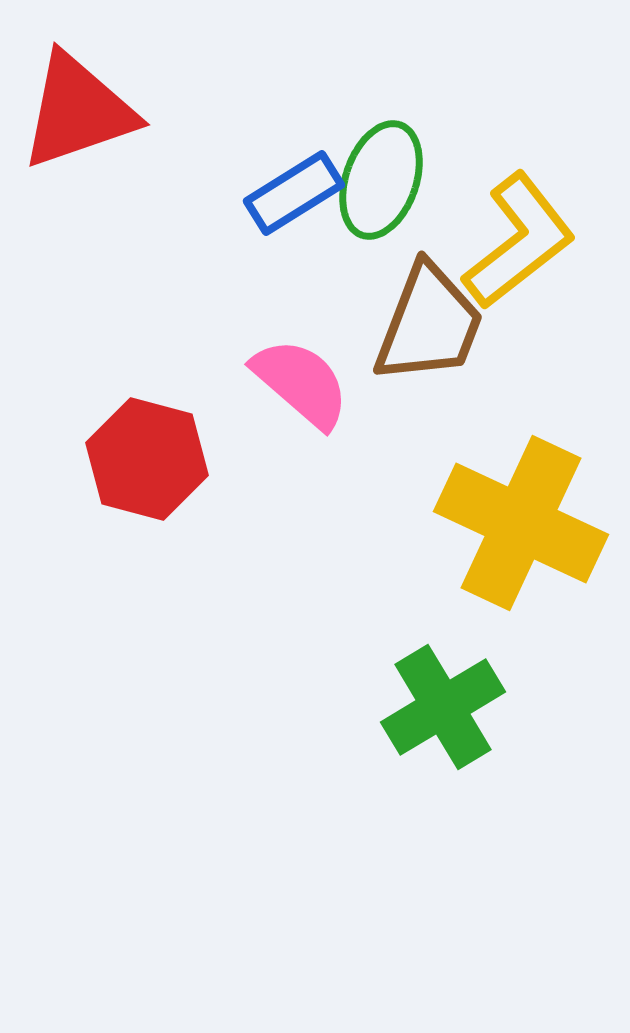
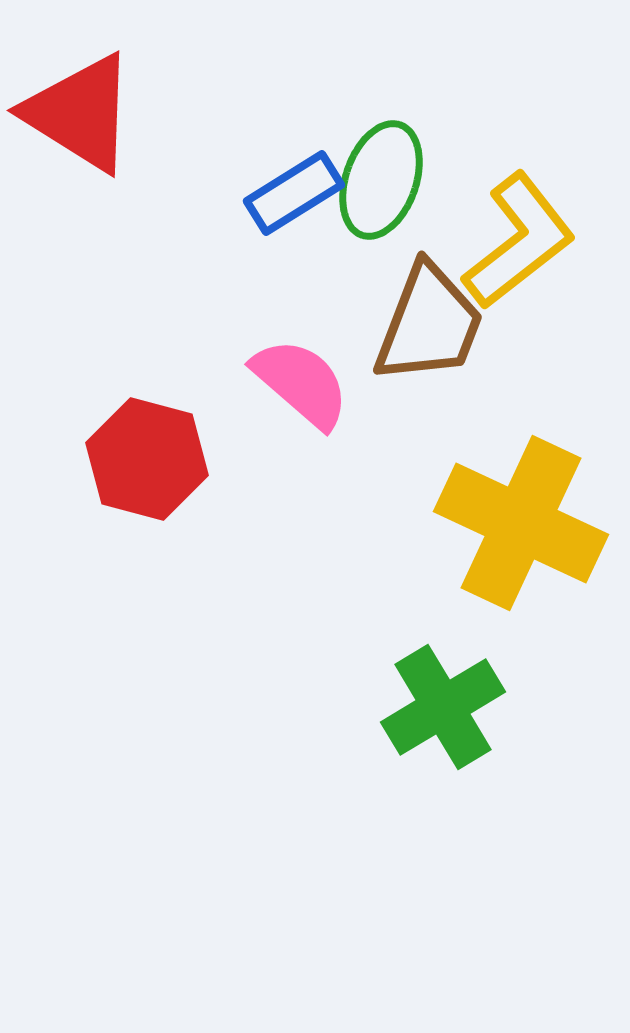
red triangle: moved 2 px right, 2 px down; rotated 51 degrees clockwise
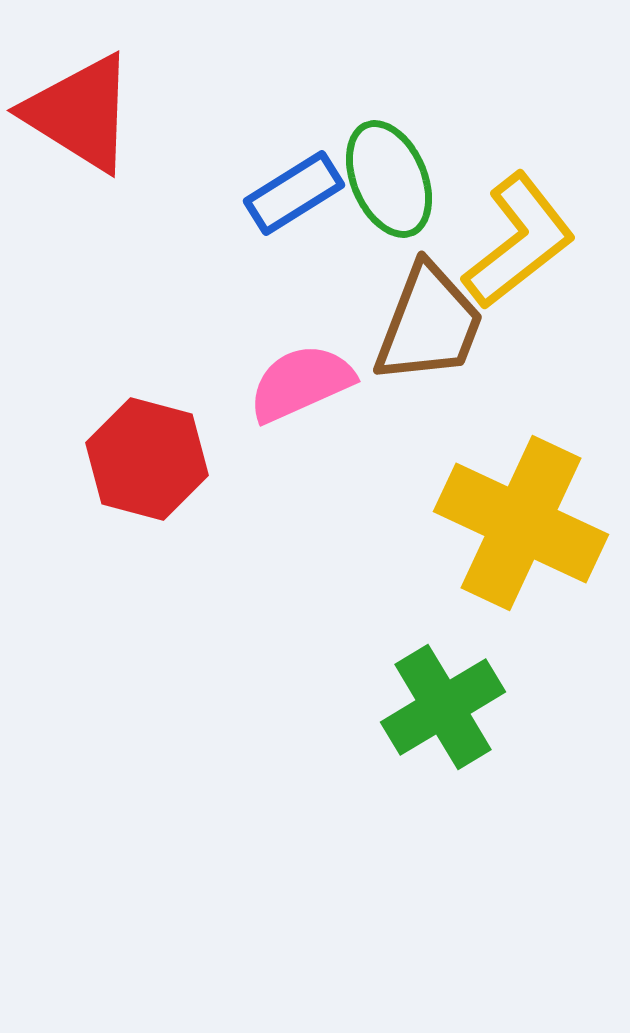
green ellipse: moved 8 px right, 1 px up; rotated 42 degrees counterclockwise
pink semicircle: rotated 65 degrees counterclockwise
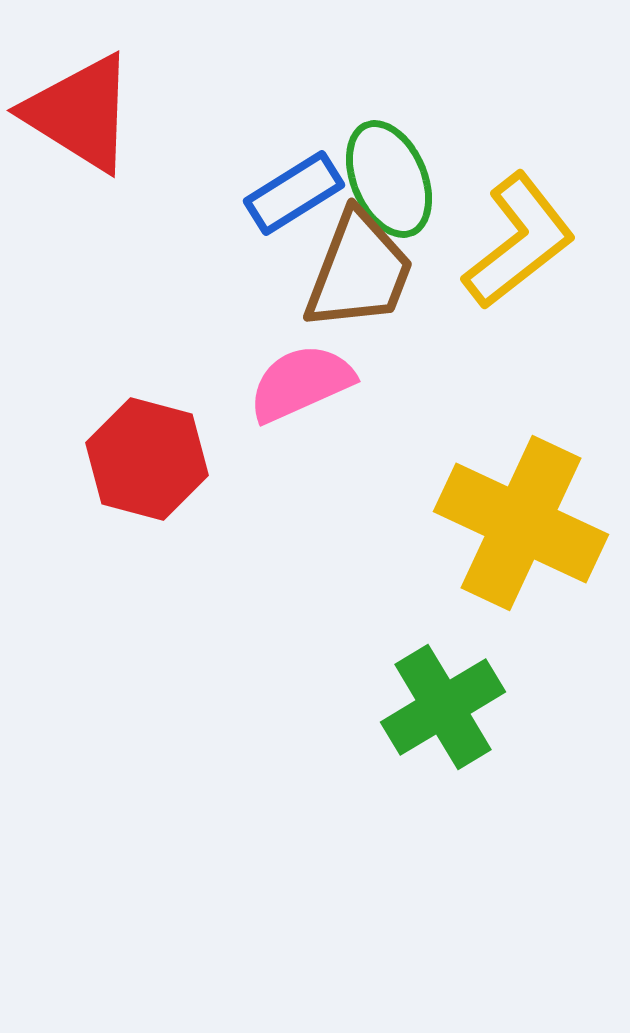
brown trapezoid: moved 70 px left, 53 px up
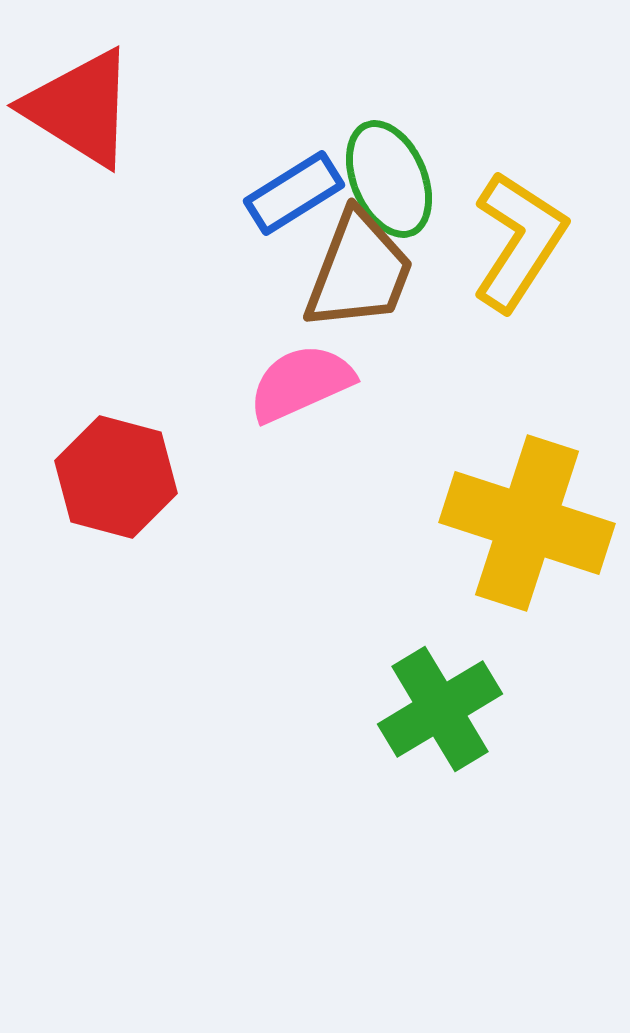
red triangle: moved 5 px up
yellow L-shape: rotated 19 degrees counterclockwise
red hexagon: moved 31 px left, 18 px down
yellow cross: moved 6 px right; rotated 7 degrees counterclockwise
green cross: moved 3 px left, 2 px down
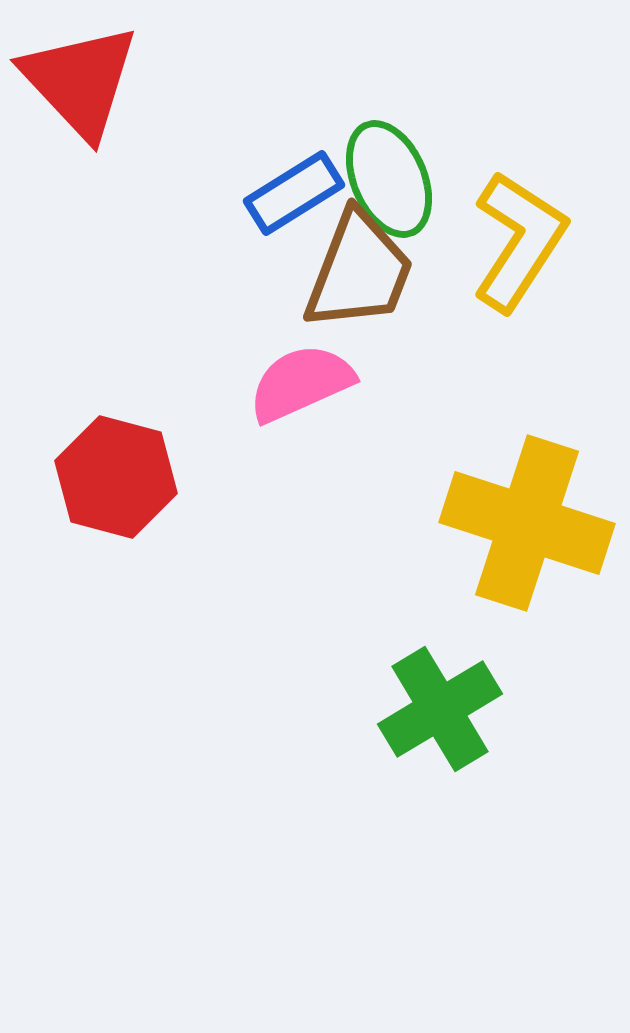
red triangle: moved 27 px up; rotated 15 degrees clockwise
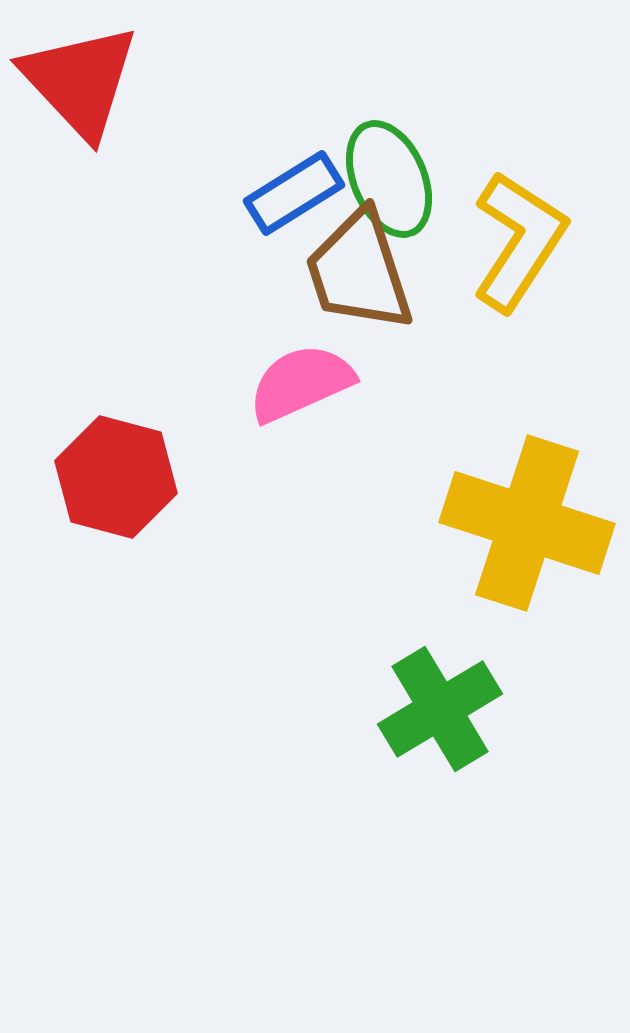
brown trapezoid: rotated 141 degrees clockwise
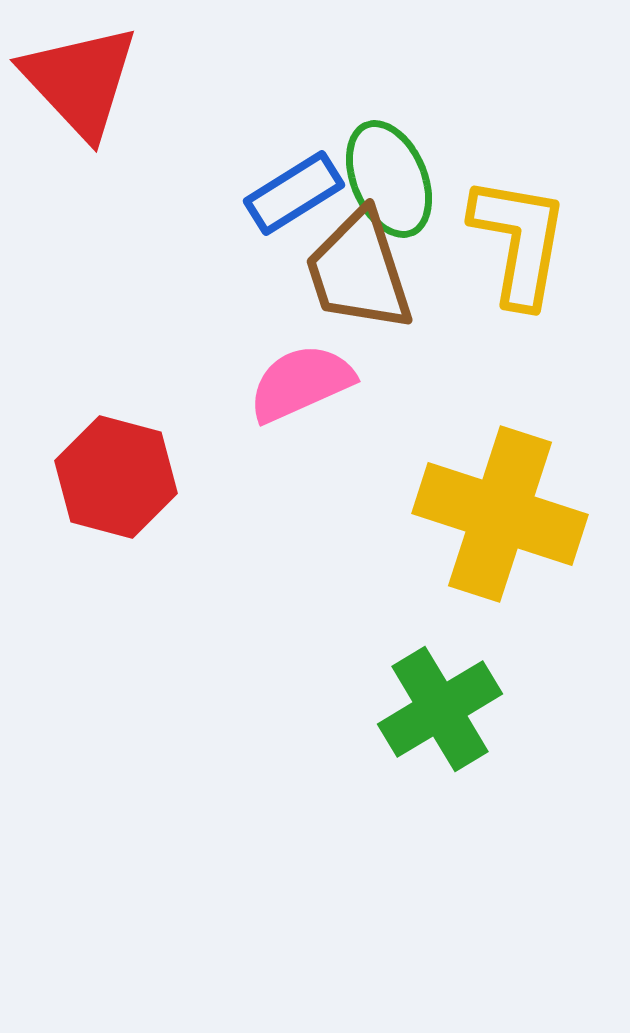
yellow L-shape: rotated 23 degrees counterclockwise
yellow cross: moved 27 px left, 9 px up
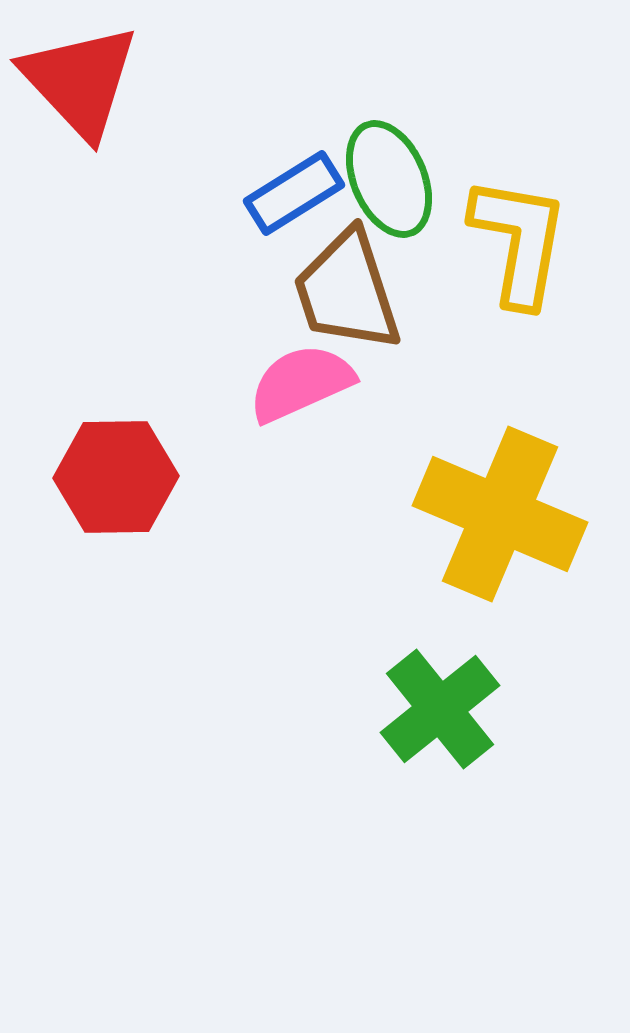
brown trapezoid: moved 12 px left, 20 px down
red hexagon: rotated 16 degrees counterclockwise
yellow cross: rotated 5 degrees clockwise
green cross: rotated 8 degrees counterclockwise
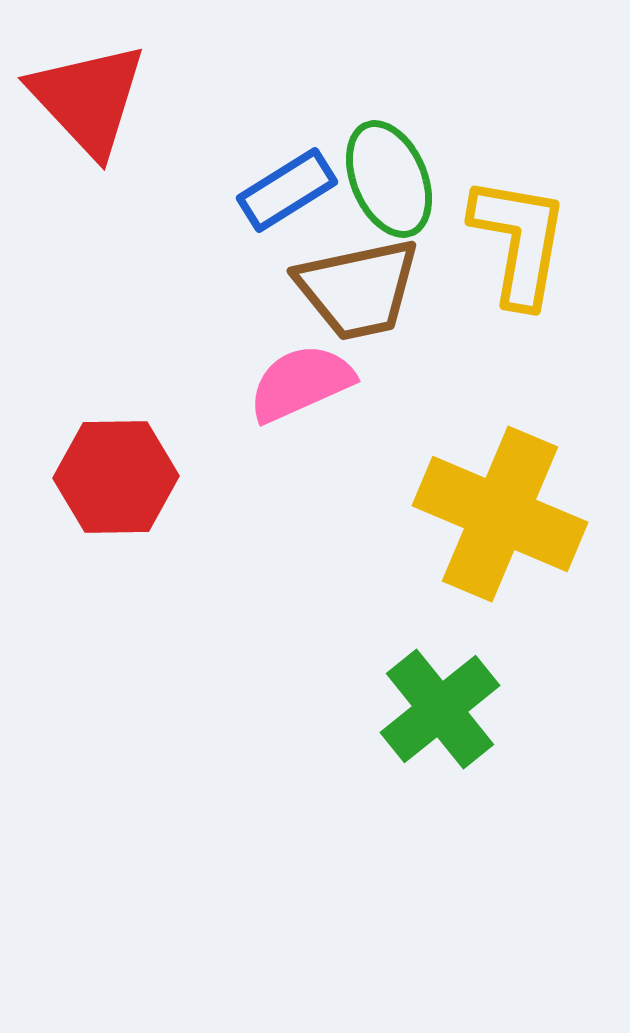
red triangle: moved 8 px right, 18 px down
blue rectangle: moved 7 px left, 3 px up
brown trapezoid: moved 11 px right, 2 px up; rotated 84 degrees counterclockwise
